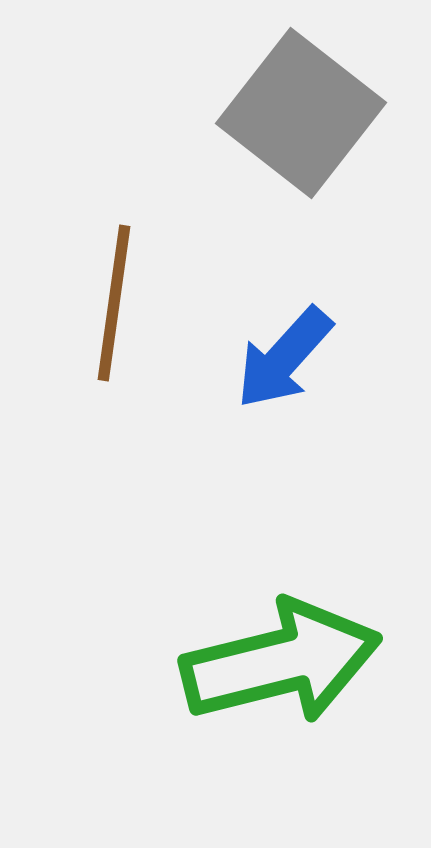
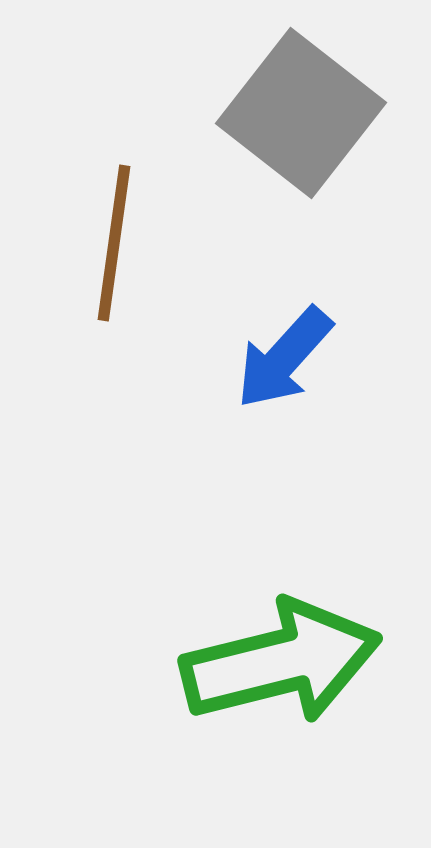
brown line: moved 60 px up
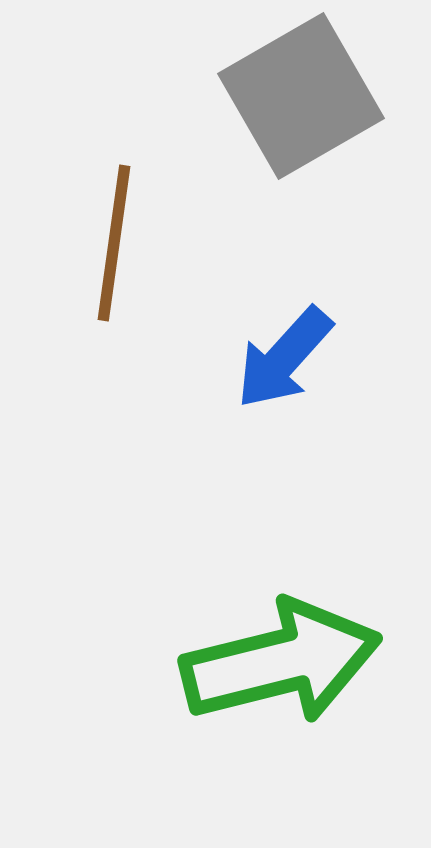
gray square: moved 17 px up; rotated 22 degrees clockwise
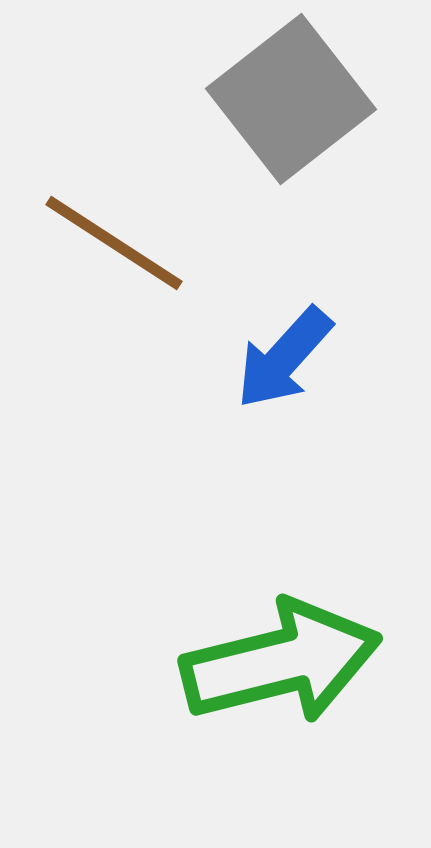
gray square: moved 10 px left, 3 px down; rotated 8 degrees counterclockwise
brown line: rotated 65 degrees counterclockwise
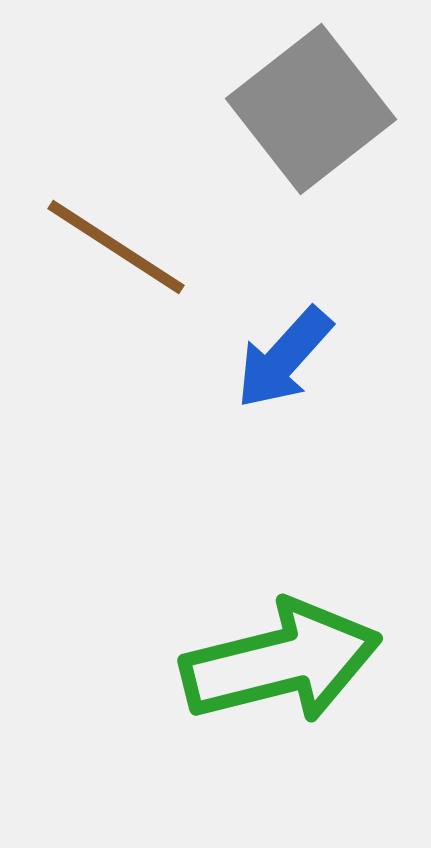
gray square: moved 20 px right, 10 px down
brown line: moved 2 px right, 4 px down
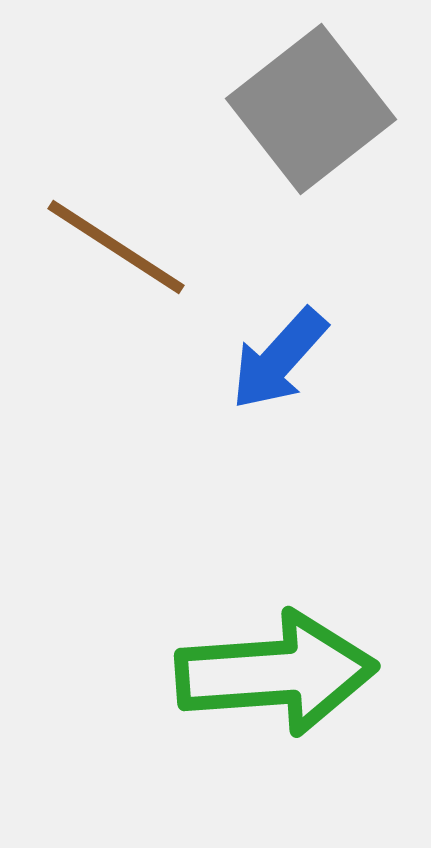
blue arrow: moved 5 px left, 1 px down
green arrow: moved 5 px left, 11 px down; rotated 10 degrees clockwise
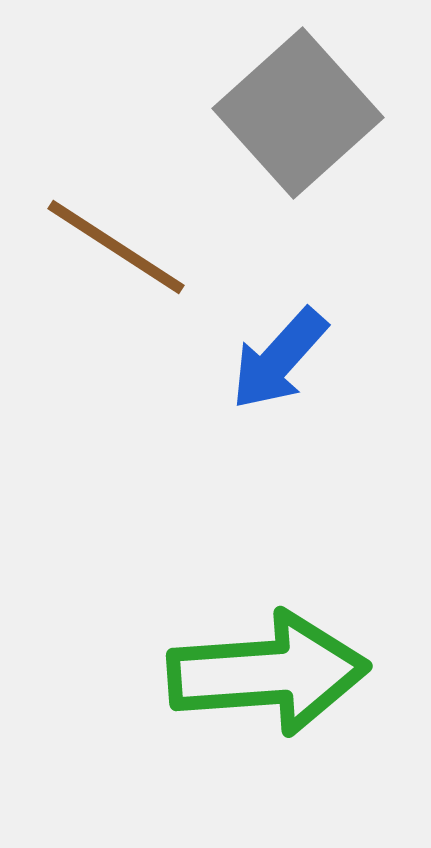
gray square: moved 13 px left, 4 px down; rotated 4 degrees counterclockwise
green arrow: moved 8 px left
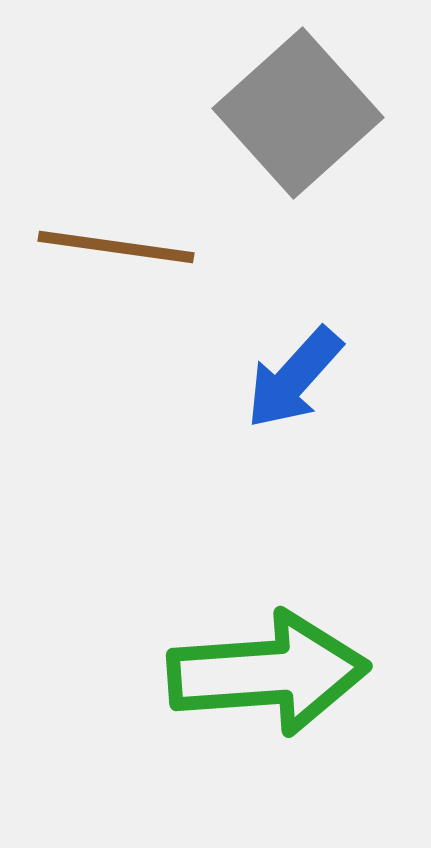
brown line: rotated 25 degrees counterclockwise
blue arrow: moved 15 px right, 19 px down
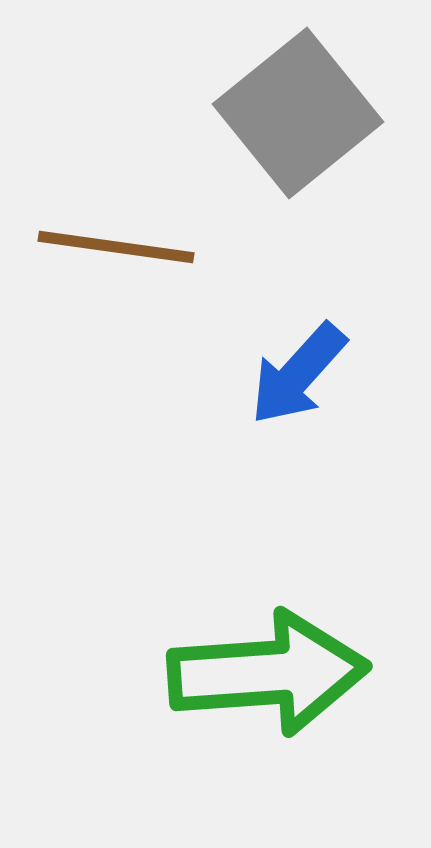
gray square: rotated 3 degrees clockwise
blue arrow: moved 4 px right, 4 px up
